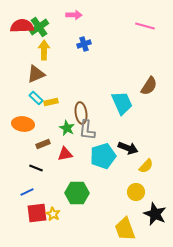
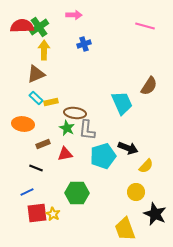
brown ellipse: moved 6 px left; rotated 75 degrees counterclockwise
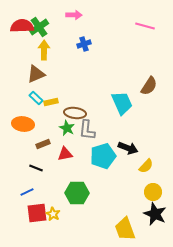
yellow circle: moved 17 px right
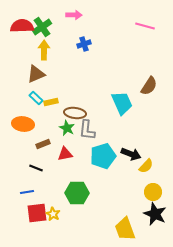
green cross: moved 3 px right
black arrow: moved 3 px right, 6 px down
blue line: rotated 16 degrees clockwise
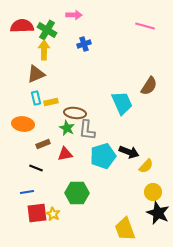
green cross: moved 5 px right, 3 px down; rotated 24 degrees counterclockwise
cyan rectangle: rotated 32 degrees clockwise
black arrow: moved 2 px left, 2 px up
black star: moved 3 px right, 1 px up
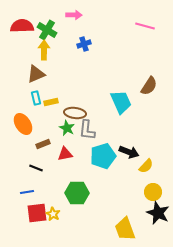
cyan trapezoid: moved 1 px left, 1 px up
orange ellipse: rotated 50 degrees clockwise
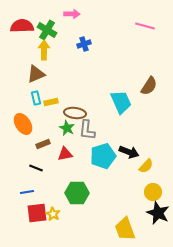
pink arrow: moved 2 px left, 1 px up
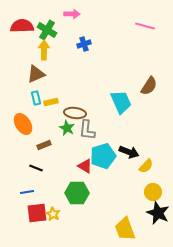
brown rectangle: moved 1 px right, 1 px down
red triangle: moved 20 px right, 12 px down; rotated 42 degrees clockwise
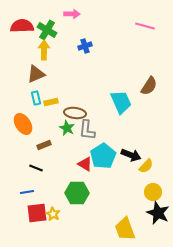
blue cross: moved 1 px right, 2 px down
black arrow: moved 2 px right, 3 px down
cyan pentagon: rotated 15 degrees counterclockwise
red triangle: moved 2 px up
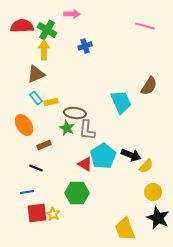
cyan rectangle: rotated 24 degrees counterclockwise
orange ellipse: moved 1 px right, 1 px down
black star: moved 5 px down
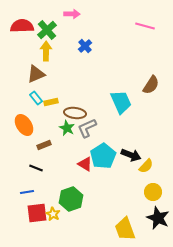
green cross: rotated 18 degrees clockwise
blue cross: rotated 24 degrees counterclockwise
yellow arrow: moved 2 px right, 1 px down
brown semicircle: moved 2 px right, 1 px up
gray L-shape: moved 2 px up; rotated 60 degrees clockwise
green hexagon: moved 6 px left, 6 px down; rotated 20 degrees counterclockwise
